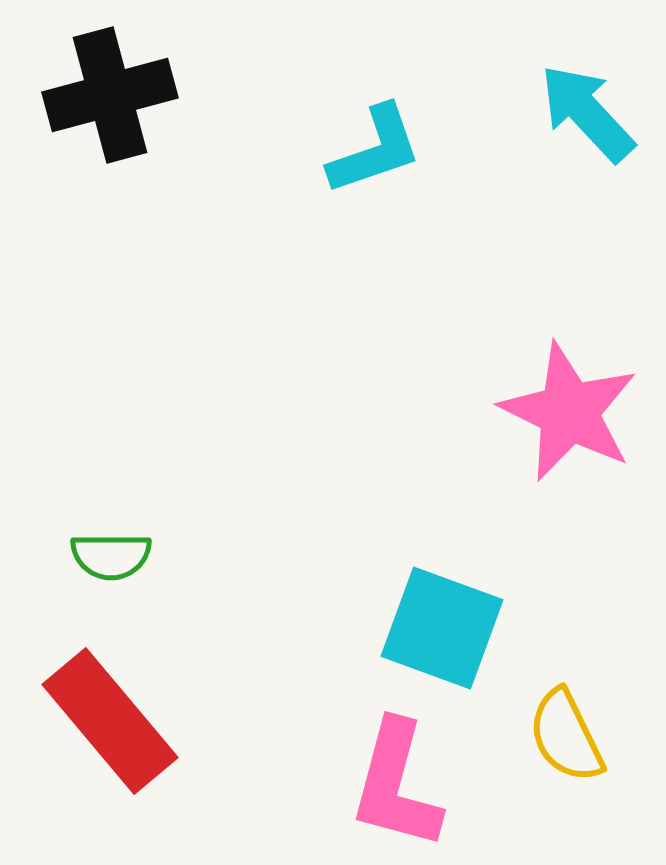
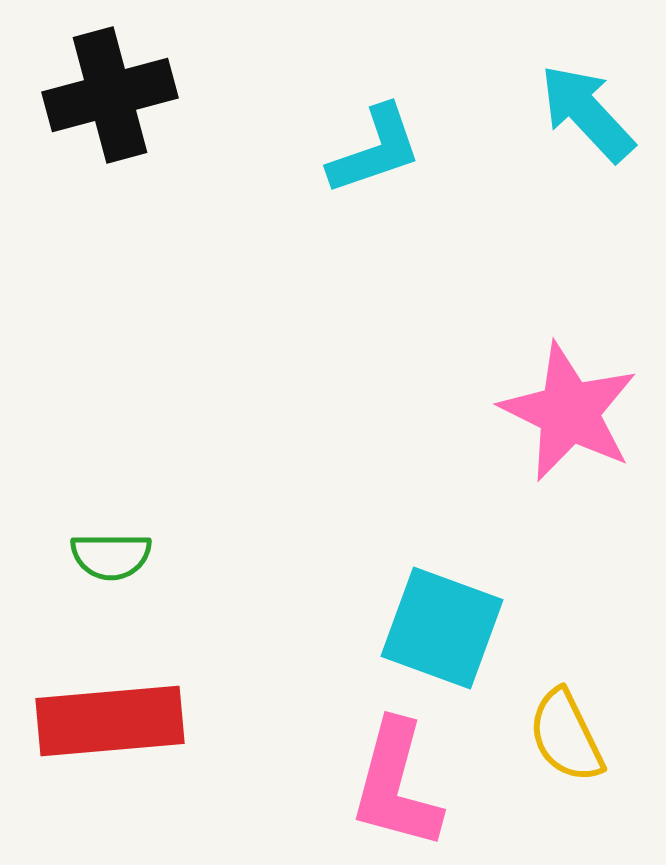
red rectangle: rotated 55 degrees counterclockwise
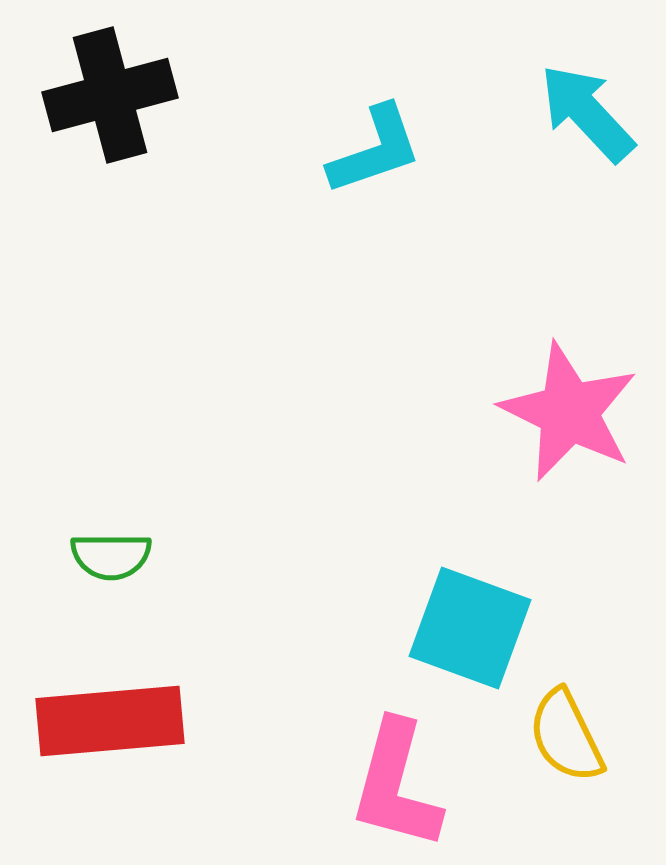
cyan square: moved 28 px right
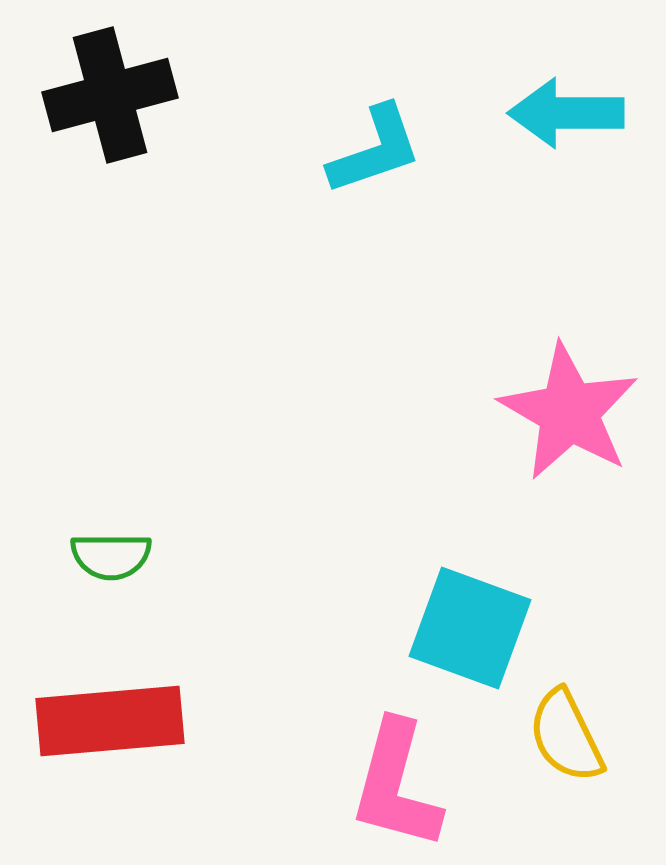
cyan arrow: moved 21 px left; rotated 47 degrees counterclockwise
pink star: rotated 4 degrees clockwise
